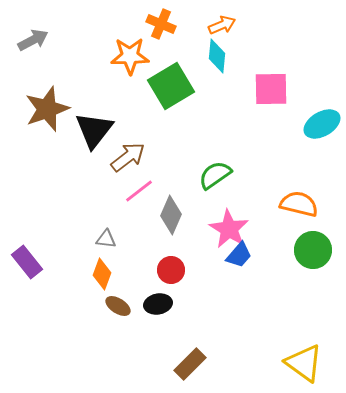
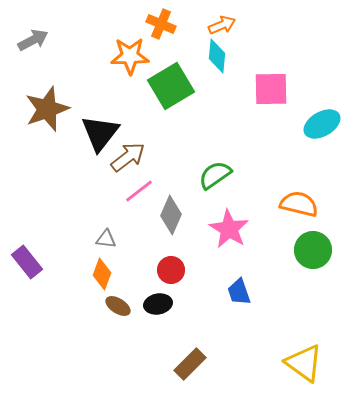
black triangle: moved 6 px right, 3 px down
blue trapezoid: moved 37 px down; rotated 120 degrees clockwise
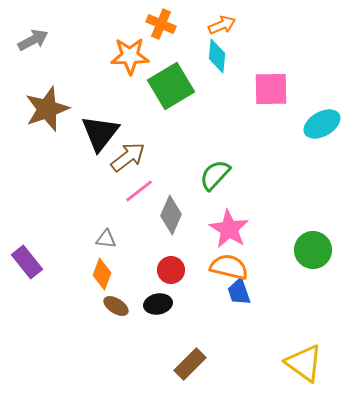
green semicircle: rotated 12 degrees counterclockwise
orange semicircle: moved 70 px left, 63 px down
brown ellipse: moved 2 px left
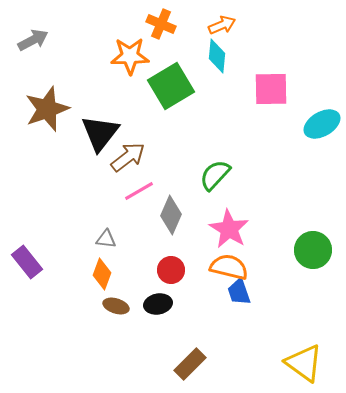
pink line: rotated 8 degrees clockwise
brown ellipse: rotated 15 degrees counterclockwise
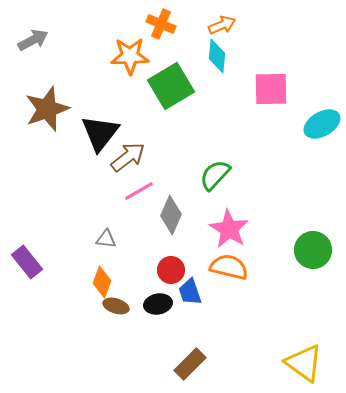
orange diamond: moved 8 px down
blue trapezoid: moved 49 px left
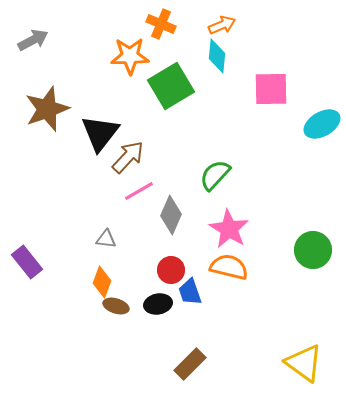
brown arrow: rotated 9 degrees counterclockwise
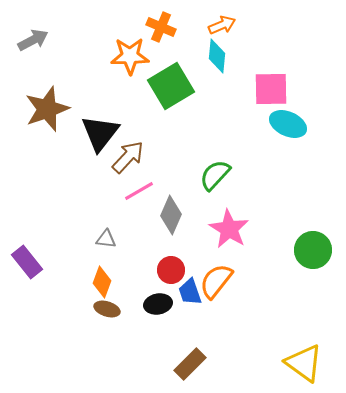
orange cross: moved 3 px down
cyan ellipse: moved 34 px left; rotated 54 degrees clockwise
orange semicircle: moved 13 px left, 14 px down; rotated 66 degrees counterclockwise
brown ellipse: moved 9 px left, 3 px down
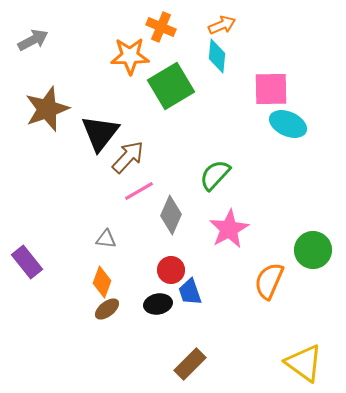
pink star: rotated 12 degrees clockwise
orange semicircle: moved 53 px right; rotated 15 degrees counterclockwise
brown ellipse: rotated 55 degrees counterclockwise
